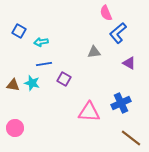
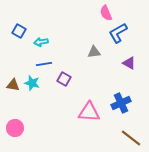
blue L-shape: rotated 10 degrees clockwise
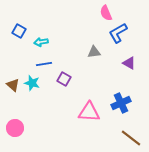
brown triangle: rotated 32 degrees clockwise
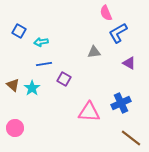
cyan star: moved 5 px down; rotated 21 degrees clockwise
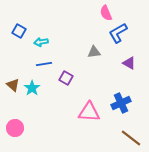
purple square: moved 2 px right, 1 px up
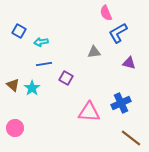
purple triangle: rotated 16 degrees counterclockwise
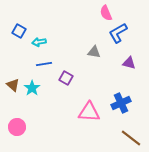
cyan arrow: moved 2 px left
gray triangle: rotated 16 degrees clockwise
pink circle: moved 2 px right, 1 px up
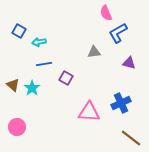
gray triangle: rotated 16 degrees counterclockwise
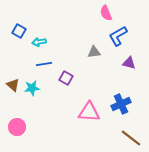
blue L-shape: moved 3 px down
cyan star: rotated 28 degrees clockwise
blue cross: moved 1 px down
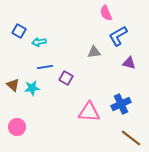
blue line: moved 1 px right, 3 px down
